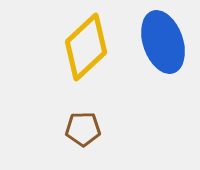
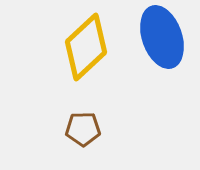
blue ellipse: moved 1 px left, 5 px up
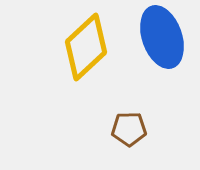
brown pentagon: moved 46 px right
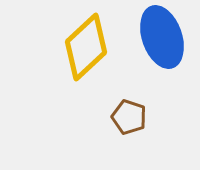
brown pentagon: moved 12 px up; rotated 20 degrees clockwise
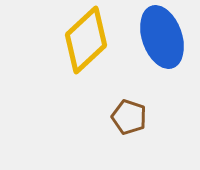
yellow diamond: moved 7 px up
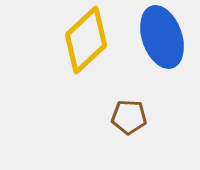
brown pentagon: rotated 16 degrees counterclockwise
